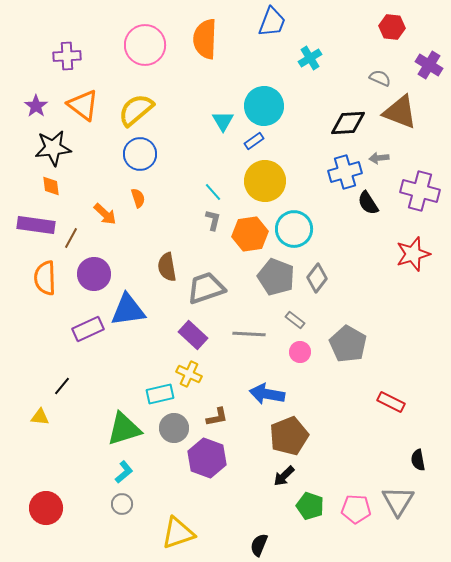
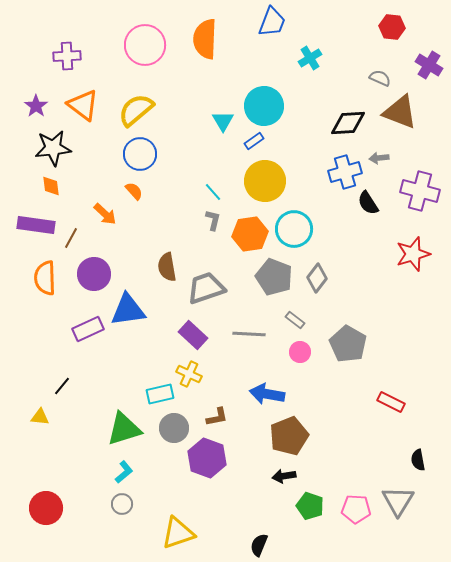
orange semicircle at (138, 198): moved 4 px left, 7 px up; rotated 24 degrees counterclockwise
gray pentagon at (276, 277): moved 2 px left
black arrow at (284, 476): rotated 35 degrees clockwise
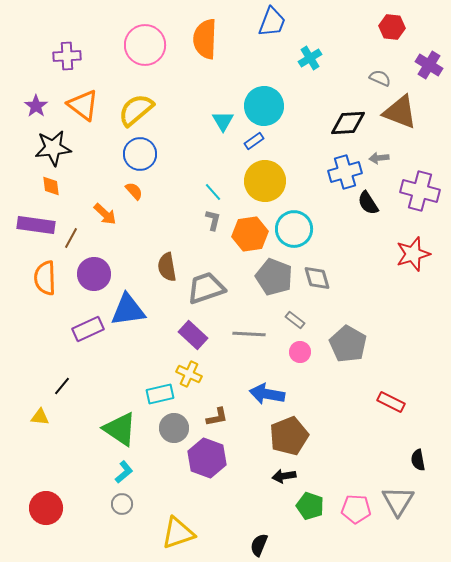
gray diamond at (317, 278): rotated 52 degrees counterclockwise
green triangle at (124, 429): moved 4 px left; rotated 51 degrees clockwise
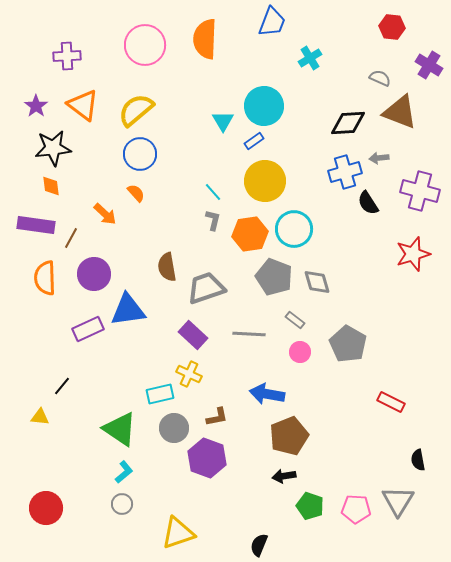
orange semicircle at (134, 191): moved 2 px right, 2 px down
gray diamond at (317, 278): moved 4 px down
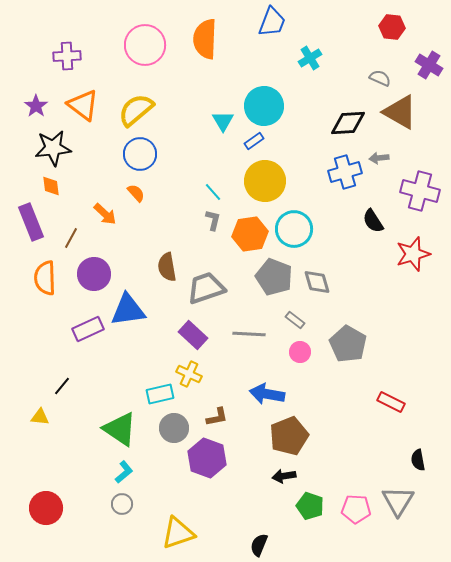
brown triangle at (400, 112): rotated 9 degrees clockwise
black semicircle at (368, 203): moved 5 px right, 18 px down
purple rectangle at (36, 225): moved 5 px left, 3 px up; rotated 60 degrees clockwise
